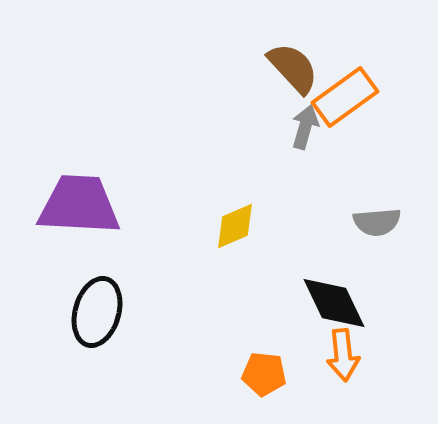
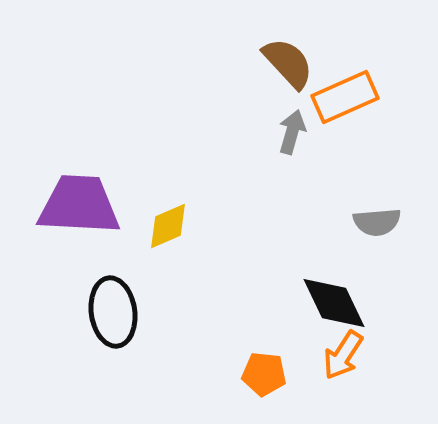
brown semicircle: moved 5 px left, 5 px up
orange rectangle: rotated 12 degrees clockwise
gray arrow: moved 13 px left, 5 px down
yellow diamond: moved 67 px left
black ellipse: moved 16 px right; rotated 24 degrees counterclockwise
orange arrow: rotated 39 degrees clockwise
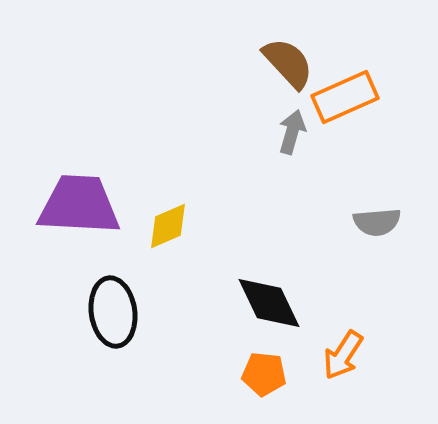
black diamond: moved 65 px left
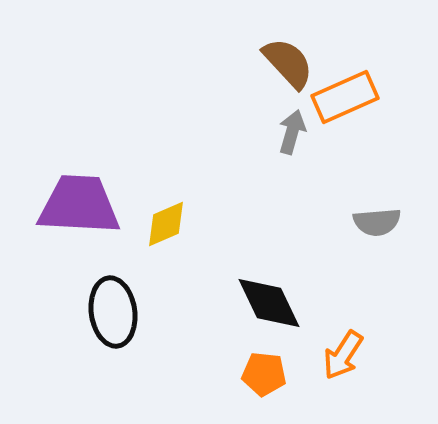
yellow diamond: moved 2 px left, 2 px up
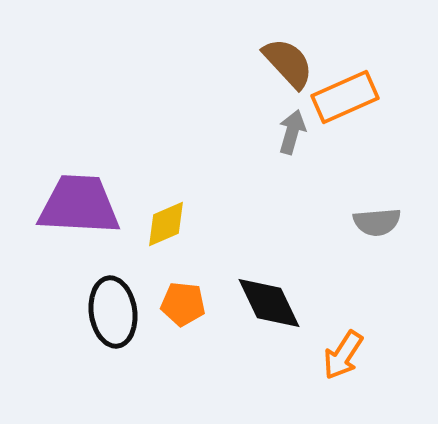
orange pentagon: moved 81 px left, 70 px up
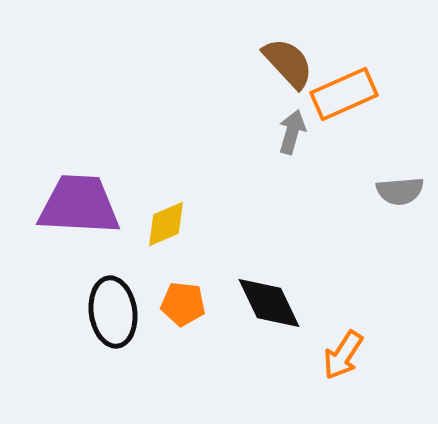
orange rectangle: moved 1 px left, 3 px up
gray semicircle: moved 23 px right, 31 px up
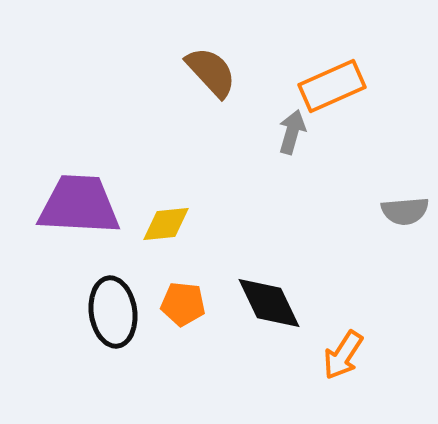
brown semicircle: moved 77 px left, 9 px down
orange rectangle: moved 12 px left, 8 px up
gray semicircle: moved 5 px right, 20 px down
yellow diamond: rotated 18 degrees clockwise
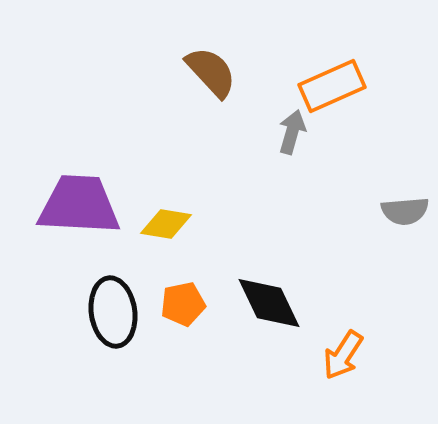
yellow diamond: rotated 15 degrees clockwise
orange pentagon: rotated 18 degrees counterclockwise
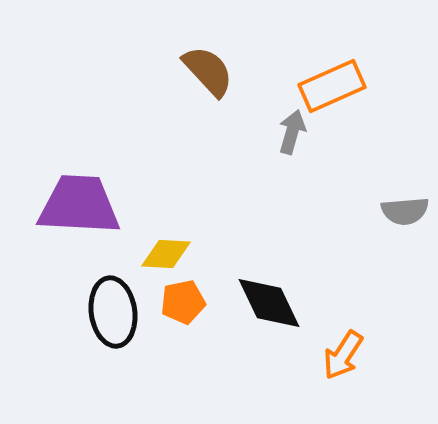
brown semicircle: moved 3 px left, 1 px up
yellow diamond: moved 30 px down; rotated 6 degrees counterclockwise
orange pentagon: moved 2 px up
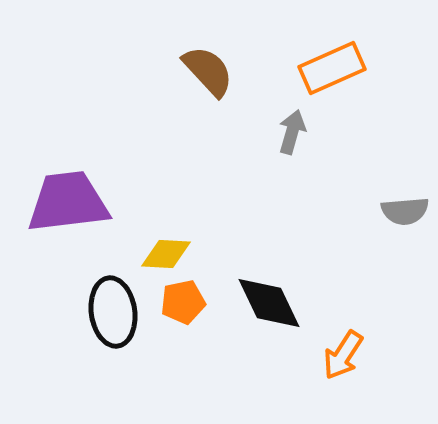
orange rectangle: moved 18 px up
purple trapezoid: moved 11 px left, 3 px up; rotated 10 degrees counterclockwise
